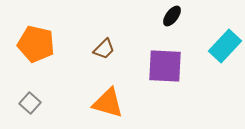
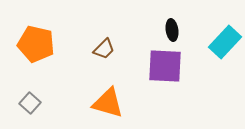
black ellipse: moved 14 px down; rotated 45 degrees counterclockwise
cyan rectangle: moved 4 px up
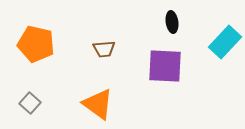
black ellipse: moved 8 px up
brown trapezoid: rotated 40 degrees clockwise
orange triangle: moved 10 px left, 1 px down; rotated 20 degrees clockwise
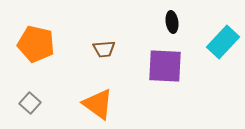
cyan rectangle: moved 2 px left
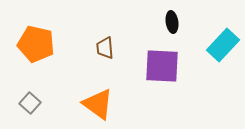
cyan rectangle: moved 3 px down
brown trapezoid: moved 1 px right, 1 px up; rotated 90 degrees clockwise
purple square: moved 3 px left
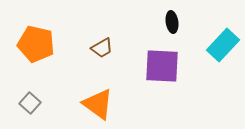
brown trapezoid: moved 3 px left; rotated 115 degrees counterclockwise
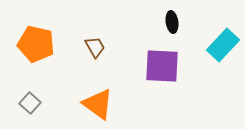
brown trapezoid: moved 7 px left, 1 px up; rotated 90 degrees counterclockwise
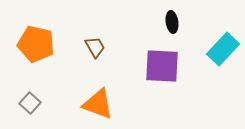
cyan rectangle: moved 4 px down
orange triangle: rotated 16 degrees counterclockwise
